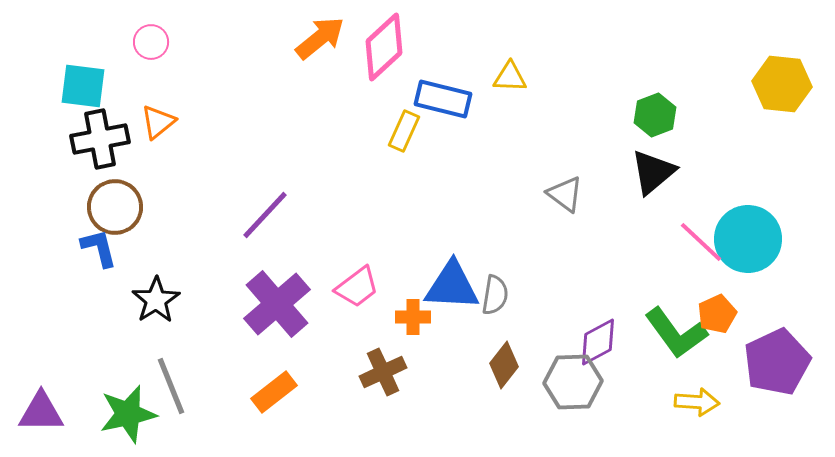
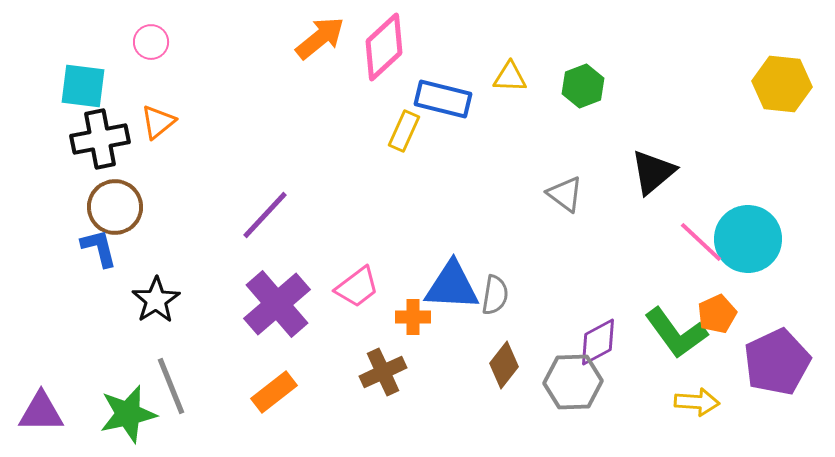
green hexagon: moved 72 px left, 29 px up
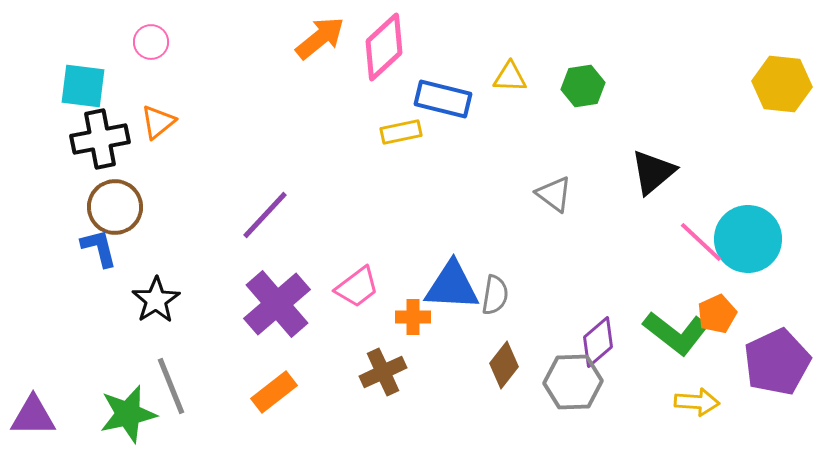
green hexagon: rotated 12 degrees clockwise
yellow rectangle: moved 3 px left, 1 px down; rotated 54 degrees clockwise
gray triangle: moved 11 px left
green L-shape: rotated 16 degrees counterclockwise
purple diamond: rotated 12 degrees counterclockwise
purple triangle: moved 8 px left, 4 px down
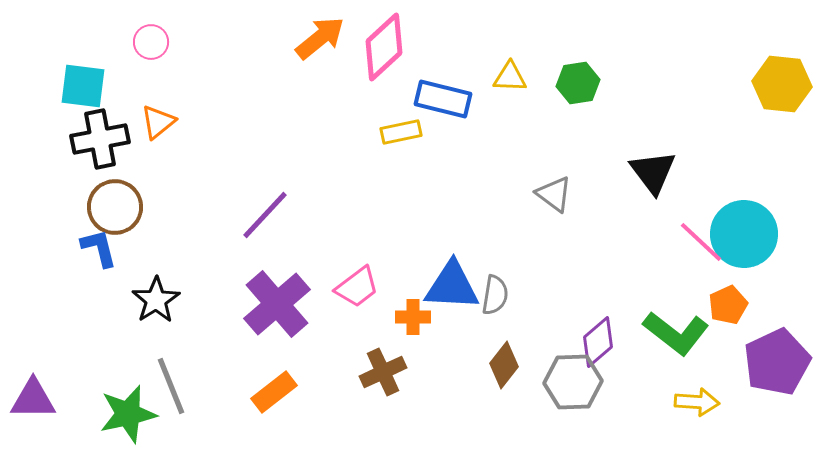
green hexagon: moved 5 px left, 3 px up
black triangle: rotated 27 degrees counterclockwise
cyan circle: moved 4 px left, 5 px up
orange pentagon: moved 11 px right, 9 px up
purple triangle: moved 17 px up
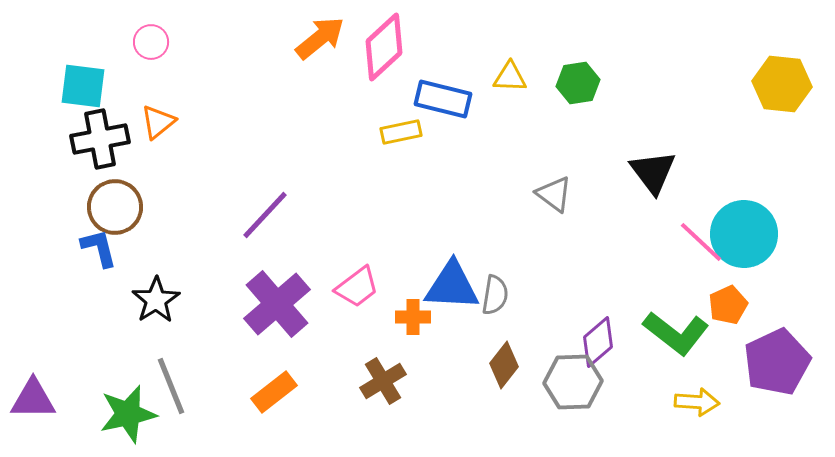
brown cross: moved 9 px down; rotated 6 degrees counterclockwise
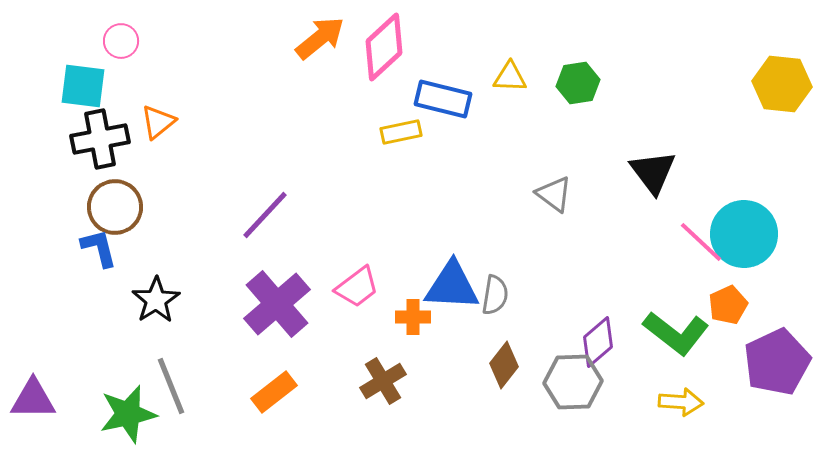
pink circle: moved 30 px left, 1 px up
yellow arrow: moved 16 px left
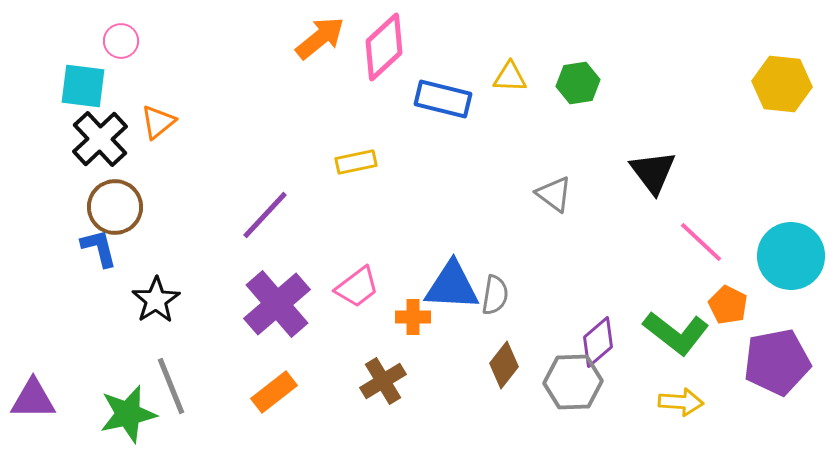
yellow rectangle: moved 45 px left, 30 px down
black cross: rotated 32 degrees counterclockwise
cyan circle: moved 47 px right, 22 px down
orange pentagon: rotated 21 degrees counterclockwise
purple pentagon: rotated 14 degrees clockwise
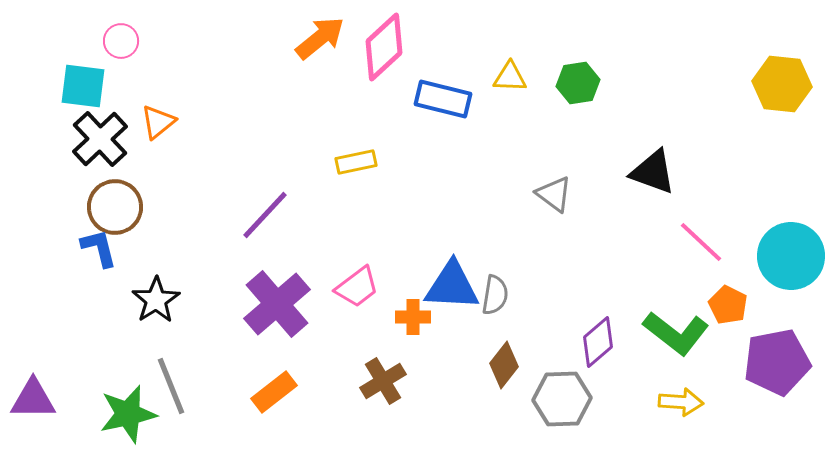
black triangle: rotated 33 degrees counterclockwise
gray hexagon: moved 11 px left, 17 px down
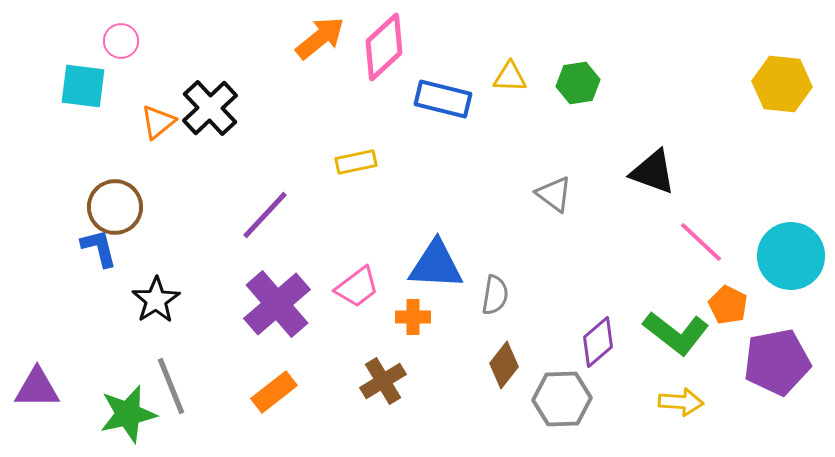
black cross: moved 110 px right, 31 px up
blue triangle: moved 16 px left, 21 px up
purple triangle: moved 4 px right, 11 px up
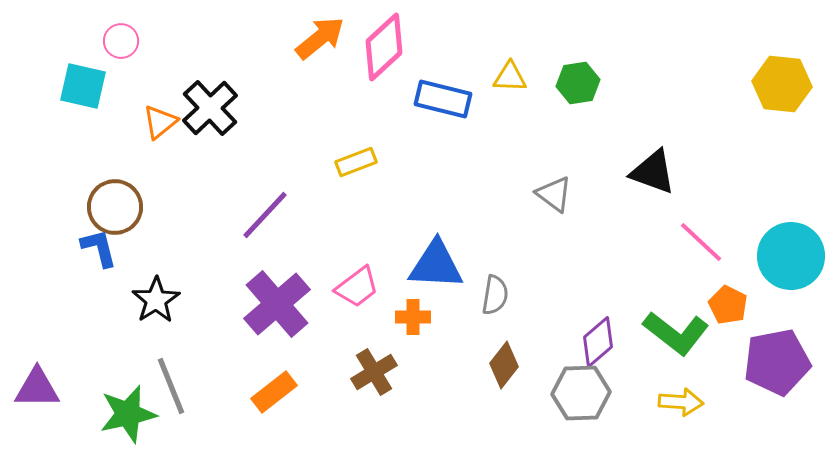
cyan square: rotated 6 degrees clockwise
orange triangle: moved 2 px right
yellow rectangle: rotated 9 degrees counterclockwise
brown cross: moved 9 px left, 9 px up
gray hexagon: moved 19 px right, 6 px up
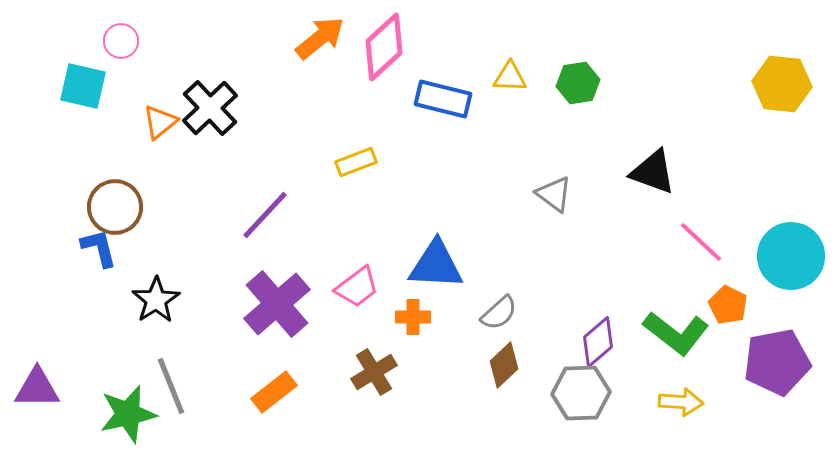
gray semicircle: moved 4 px right, 18 px down; rotated 39 degrees clockwise
brown diamond: rotated 9 degrees clockwise
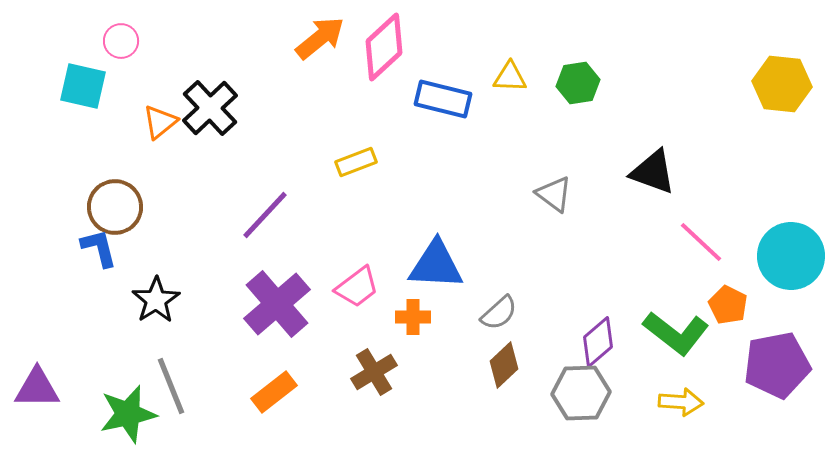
purple pentagon: moved 3 px down
